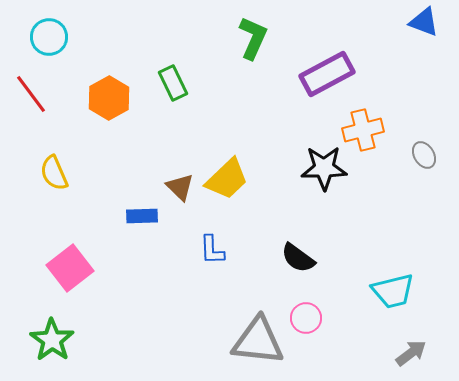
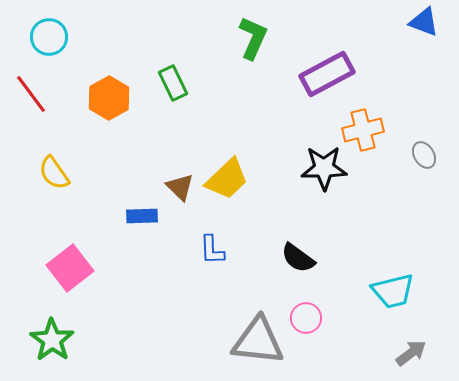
yellow semicircle: rotated 12 degrees counterclockwise
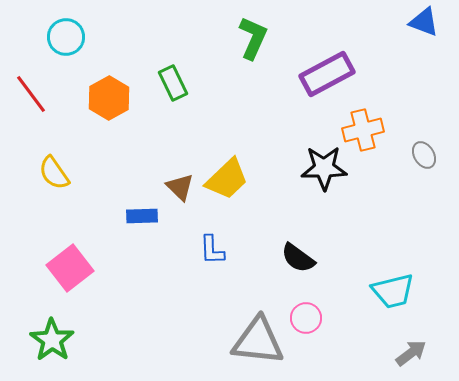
cyan circle: moved 17 px right
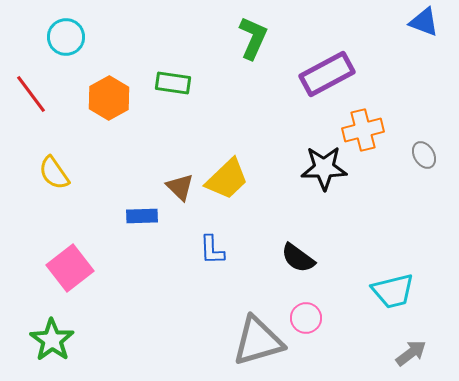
green rectangle: rotated 56 degrees counterclockwise
gray triangle: rotated 22 degrees counterclockwise
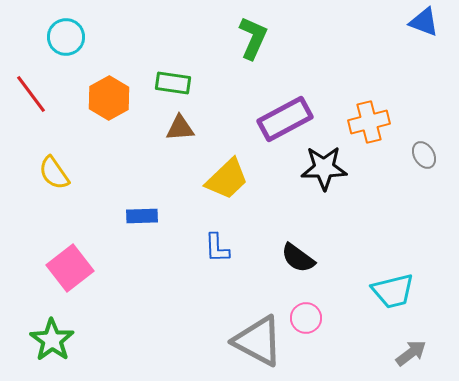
purple rectangle: moved 42 px left, 45 px down
orange cross: moved 6 px right, 8 px up
brown triangle: moved 59 px up; rotated 48 degrees counterclockwise
blue L-shape: moved 5 px right, 2 px up
gray triangle: rotated 44 degrees clockwise
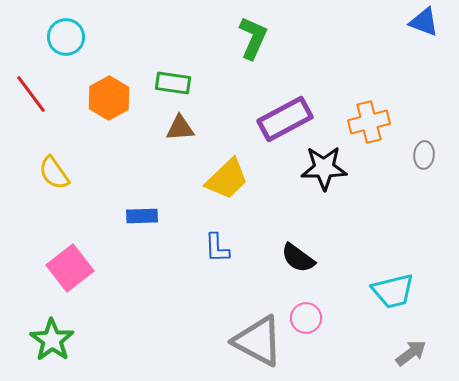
gray ellipse: rotated 36 degrees clockwise
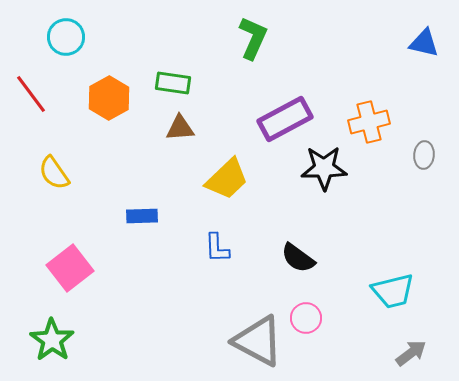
blue triangle: moved 21 px down; rotated 8 degrees counterclockwise
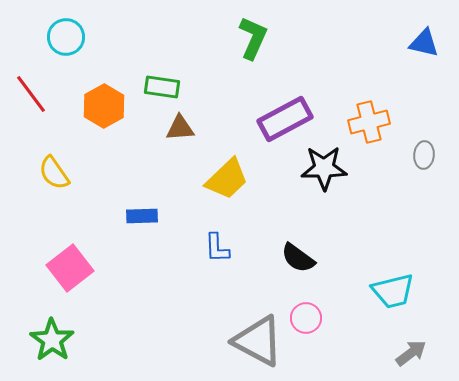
green rectangle: moved 11 px left, 4 px down
orange hexagon: moved 5 px left, 8 px down
